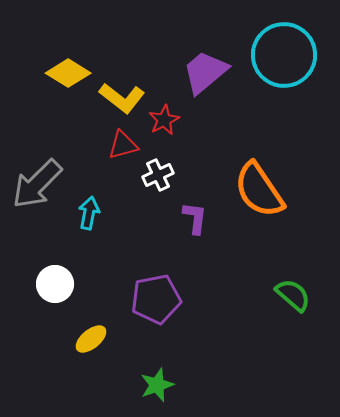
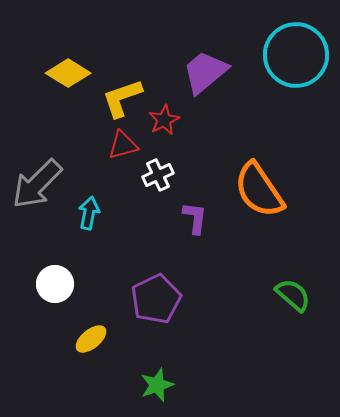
cyan circle: moved 12 px right
yellow L-shape: rotated 123 degrees clockwise
purple pentagon: rotated 15 degrees counterclockwise
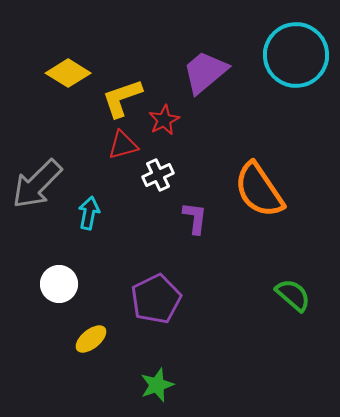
white circle: moved 4 px right
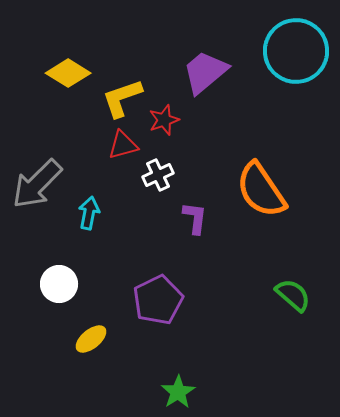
cyan circle: moved 4 px up
red star: rotated 8 degrees clockwise
orange semicircle: moved 2 px right
purple pentagon: moved 2 px right, 1 px down
green star: moved 21 px right, 7 px down; rotated 12 degrees counterclockwise
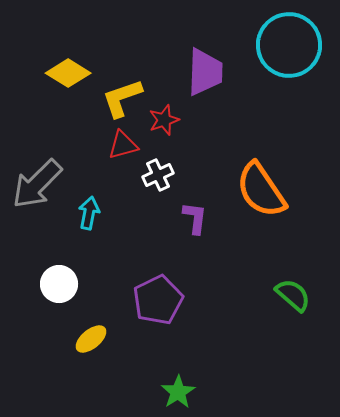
cyan circle: moved 7 px left, 6 px up
purple trapezoid: rotated 132 degrees clockwise
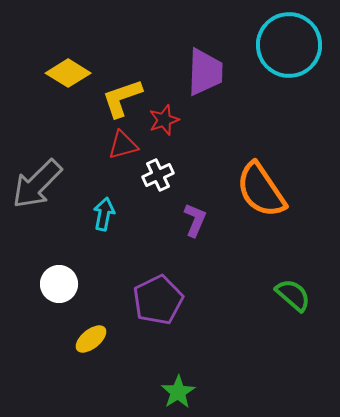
cyan arrow: moved 15 px right, 1 px down
purple L-shape: moved 2 px down; rotated 16 degrees clockwise
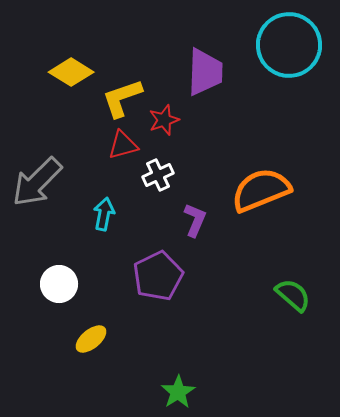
yellow diamond: moved 3 px right, 1 px up
gray arrow: moved 2 px up
orange semicircle: rotated 102 degrees clockwise
purple pentagon: moved 24 px up
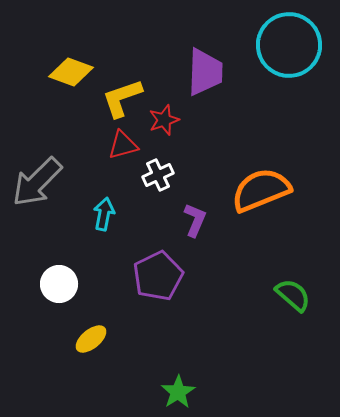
yellow diamond: rotated 12 degrees counterclockwise
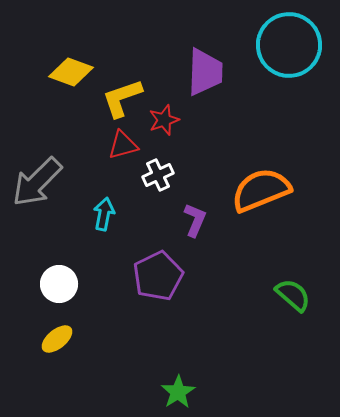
yellow ellipse: moved 34 px left
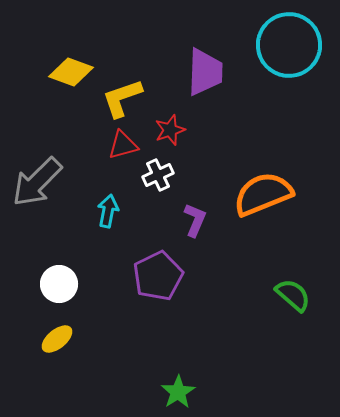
red star: moved 6 px right, 10 px down
orange semicircle: moved 2 px right, 4 px down
cyan arrow: moved 4 px right, 3 px up
